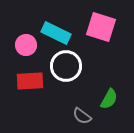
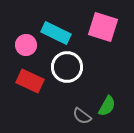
pink square: moved 2 px right
white circle: moved 1 px right, 1 px down
red rectangle: rotated 28 degrees clockwise
green semicircle: moved 2 px left, 7 px down
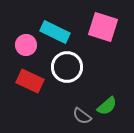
cyan rectangle: moved 1 px left, 1 px up
green semicircle: rotated 20 degrees clockwise
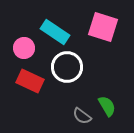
cyan rectangle: rotated 8 degrees clockwise
pink circle: moved 2 px left, 3 px down
green semicircle: rotated 80 degrees counterclockwise
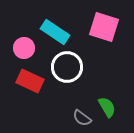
pink square: moved 1 px right
green semicircle: moved 1 px down
gray semicircle: moved 2 px down
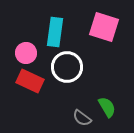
cyan rectangle: rotated 64 degrees clockwise
pink circle: moved 2 px right, 5 px down
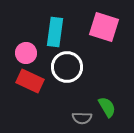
gray semicircle: rotated 36 degrees counterclockwise
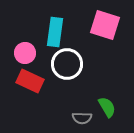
pink square: moved 1 px right, 2 px up
pink circle: moved 1 px left
white circle: moved 3 px up
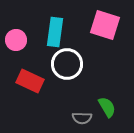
pink circle: moved 9 px left, 13 px up
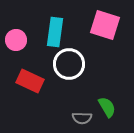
white circle: moved 2 px right
